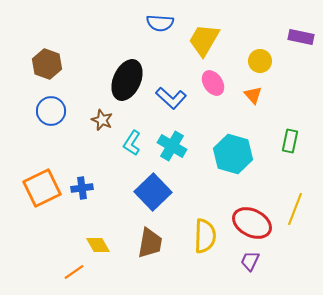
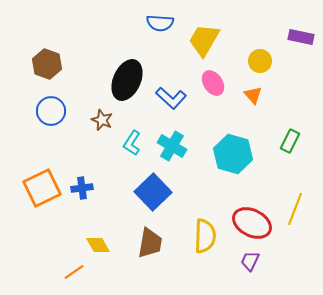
green rectangle: rotated 15 degrees clockwise
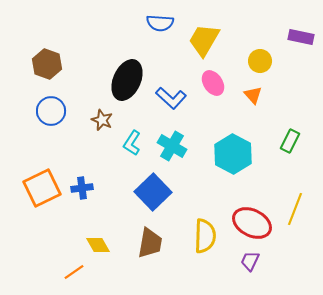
cyan hexagon: rotated 12 degrees clockwise
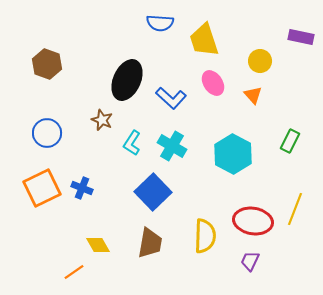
yellow trapezoid: rotated 48 degrees counterclockwise
blue circle: moved 4 px left, 22 px down
blue cross: rotated 30 degrees clockwise
red ellipse: moved 1 px right, 2 px up; rotated 18 degrees counterclockwise
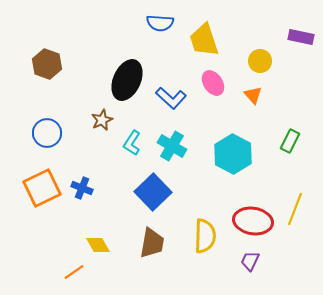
brown star: rotated 25 degrees clockwise
brown trapezoid: moved 2 px right
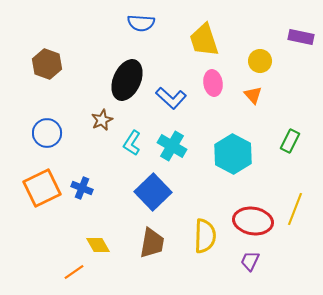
blue semicircle: moved 19 px left
pink ellipse: rotated 25 degrees clockwise
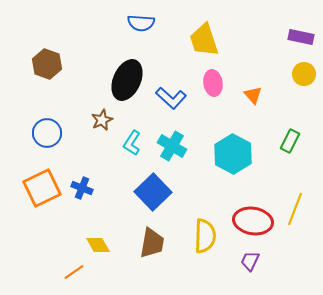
yellow circle: moved 44 px right, 13 px down
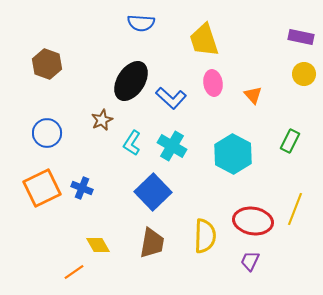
black ellipse: moved 4 px right, 1 px down; rotated 9 degrees clockwise
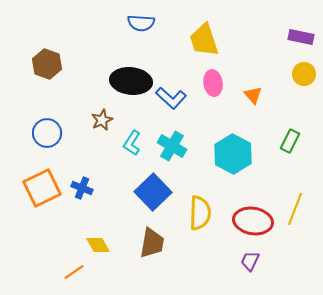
black ellipse: rotated 63 degrees clockwise
yellow semicircle: moved 5 px left, 23 px up
